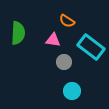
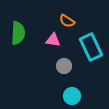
cyan rectangle: rotated 28 degrees clockwise
gray circle: moved 4 px down
cyan circle: moved 5 px down
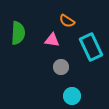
pink triangle: moved 1 px left
gray circle: moved 3 px left, 1 px down
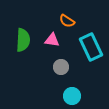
green semicircle: moved 5 px right, 7 px down
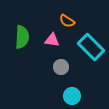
green semicircle: moved 1 px left, 3 px up
cyan rectangle: rotated 20 degrees counterclockwise
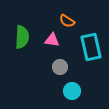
cyan rectangle: rotated 32 degrees clockwise
gray circle: moved 1 px left
cyan circle: moved 5 px up
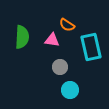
orange semicircle: moved 4 px down
cyan circle: moved 2 px left, 1 px up
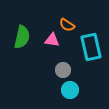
green semicircle: rotated 10 degrees clockwise
gray circle: moved 3 px right, 3 px down
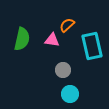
orange semicircle: rotated 105 degrees clockwise
green semicircle: moved 2 px down
cyan rectangle: moved 1 px right, 1 px up
cyan circle: moved 4 px down
